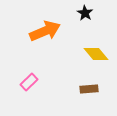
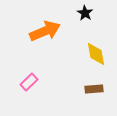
yellow diamond: rotated 30 degrees clockwise
brown rectangle: moved 5 px right
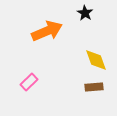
orange arrow: moved 2 px right
yellow diamond: moved 6 px down; rotated 10 degrees counterclockwise
brown rectangle: moved 2 px up
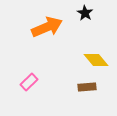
orange arrow: moved 4 px up
yellow diamond: rotated 20 degrees counterclockwise
brown rectangle: moved 7 px left
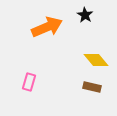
black star: moved 2 px down
pink rectangle: rotated 30 degrees counterclockwise
brown rectangle: moved 5 px right; rotated 18 degrees clockwise
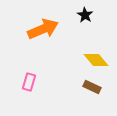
orange arrow: moved 4 px left, 2 px down
brown rectangle: rotated 12 degrees clockwise
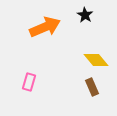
orange arrow: moved 2 px right, 2 px up
brown rectangle: rotated 42 degrees clockwise
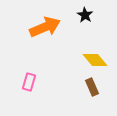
yellow diamond: moved 1 px left
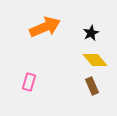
black star: moved 6 px right, 18 px down; rotated 14 degrees clockwise
brown rectangle: moved 1 px up
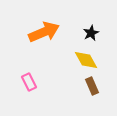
orange arrow: moved 1 px left, 5 px down
yellow diamond: moved 9 px left; rotated 10 degrees clockwise
pink rectangle: rotated 42 degrees counterclockwise
